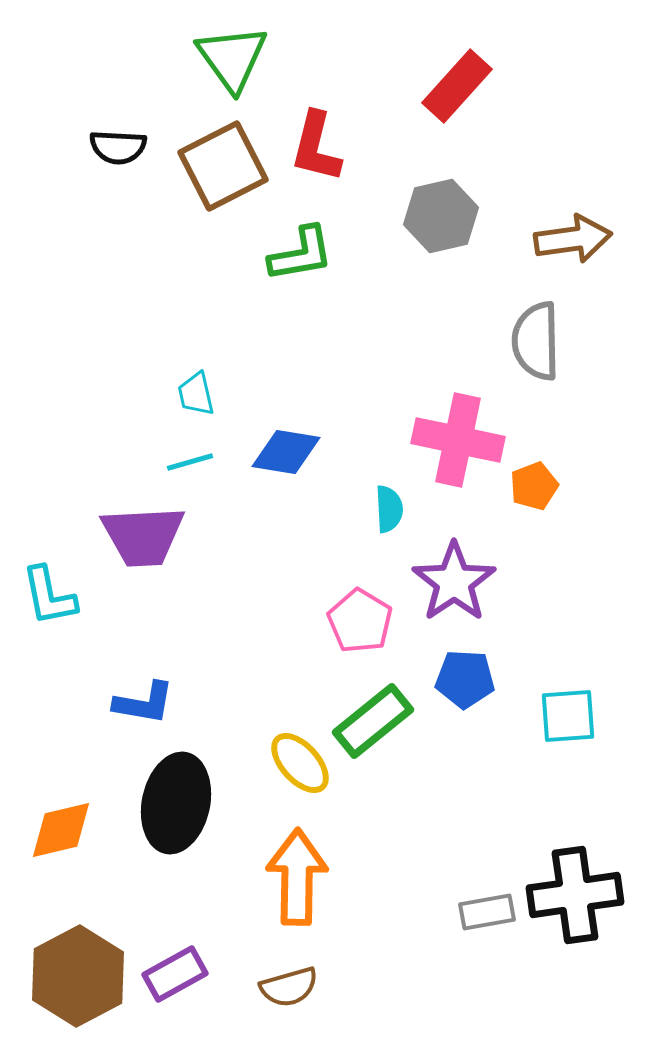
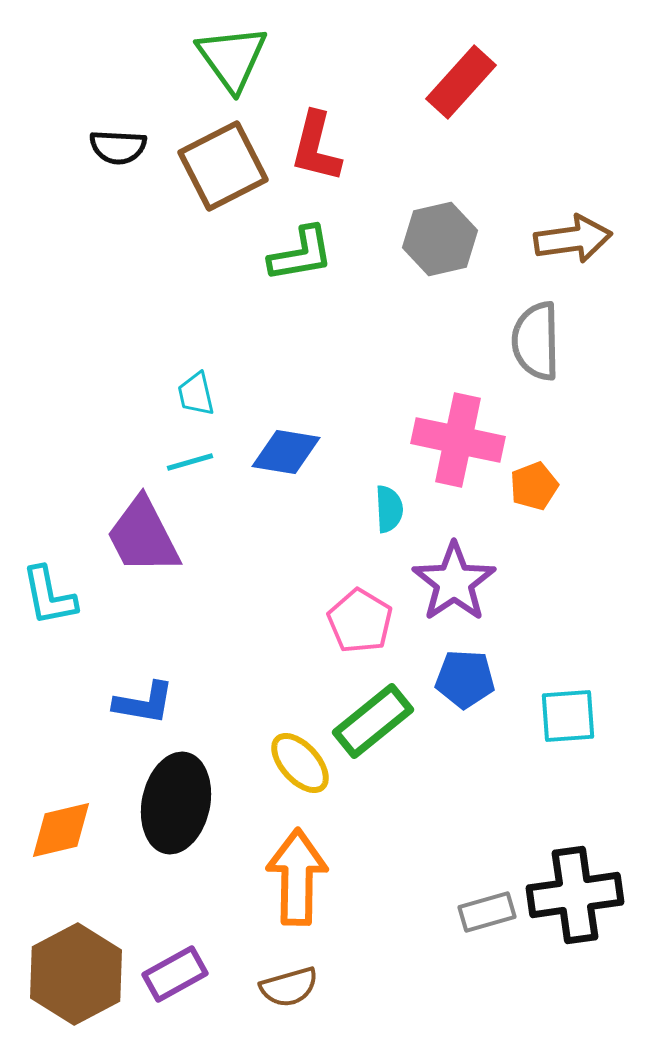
red rectangle: moved 4 px right, 4 px up
gray hexagon: moved 1 px left, 23 px down
purple trapezoid: rotated 66 degrees clockwise
gray rectangle: rotated 6 degrees counterclockwise
brown hexagon: moved 2 px left, 2 px up
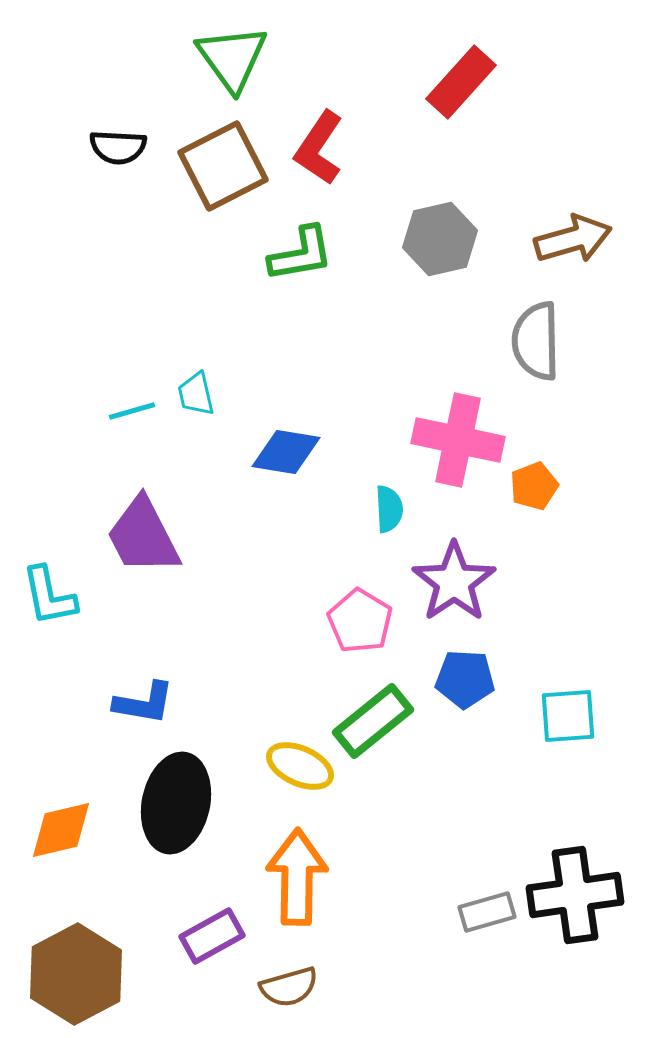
red L-shape: moved 3 px right, 1 px down; rotated 20 degrees clockwise
brown arrow: rotated 8 degrees counterclockwise
cyan line: moved 58 px left, 51 px up
yellow ellipse: moved 3 px down; rotated 24 degrees counterclockwise
purple rectangle: moved 37 px right, 38 px up
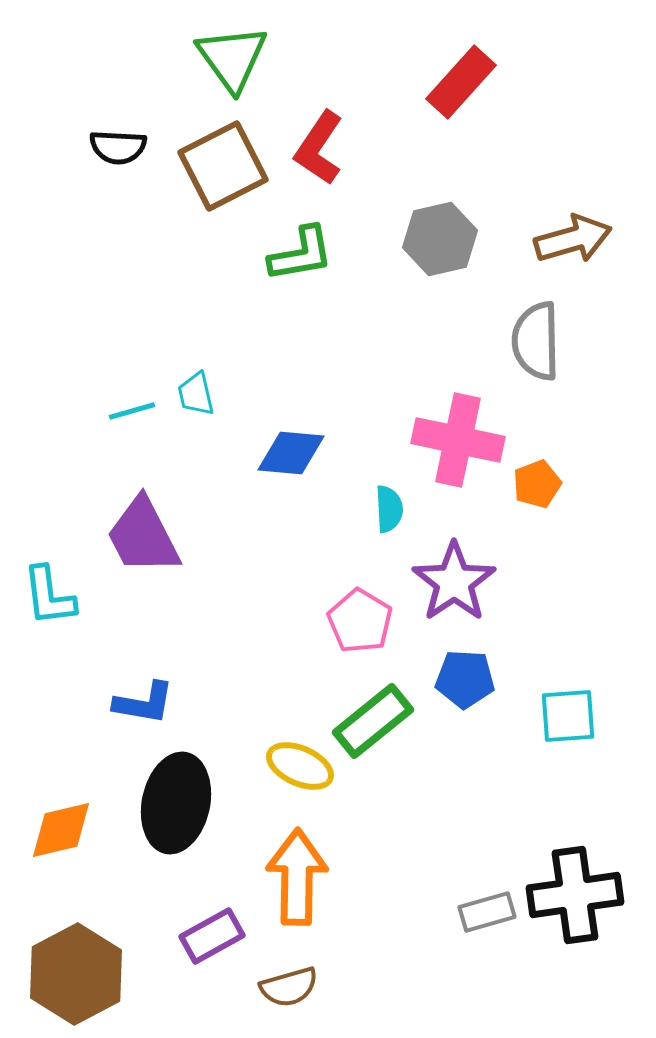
blue diamond: moved 5 px right, 1 px down; rotated 4 degrees counterclockwise
orange pentagon: moved 3 px right, 2 px up
cyan L-shape: rotated 4 degrees clockwise
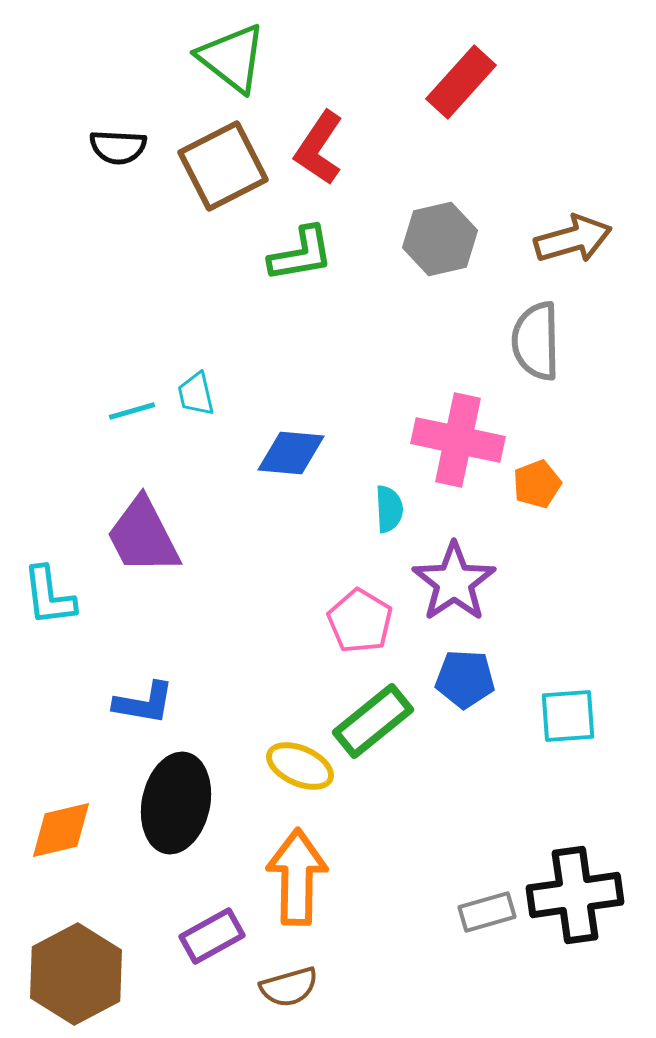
green triangle: rotated 16 degrees counterclockwise
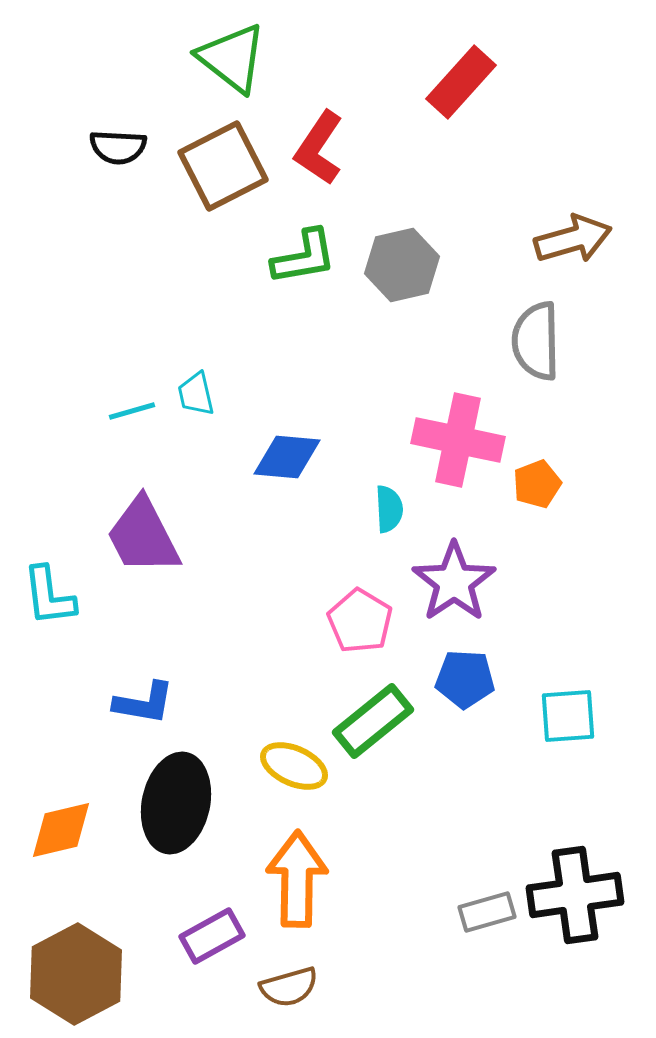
gray hexagon: moved 38 px left, 26 px down
green L-shape: moved 3 px right, 3 px down
blue diamond: moved 4 px left, 4 px down
yellow ellipse: moved 6 px left
orange arrow: moved 2 px down
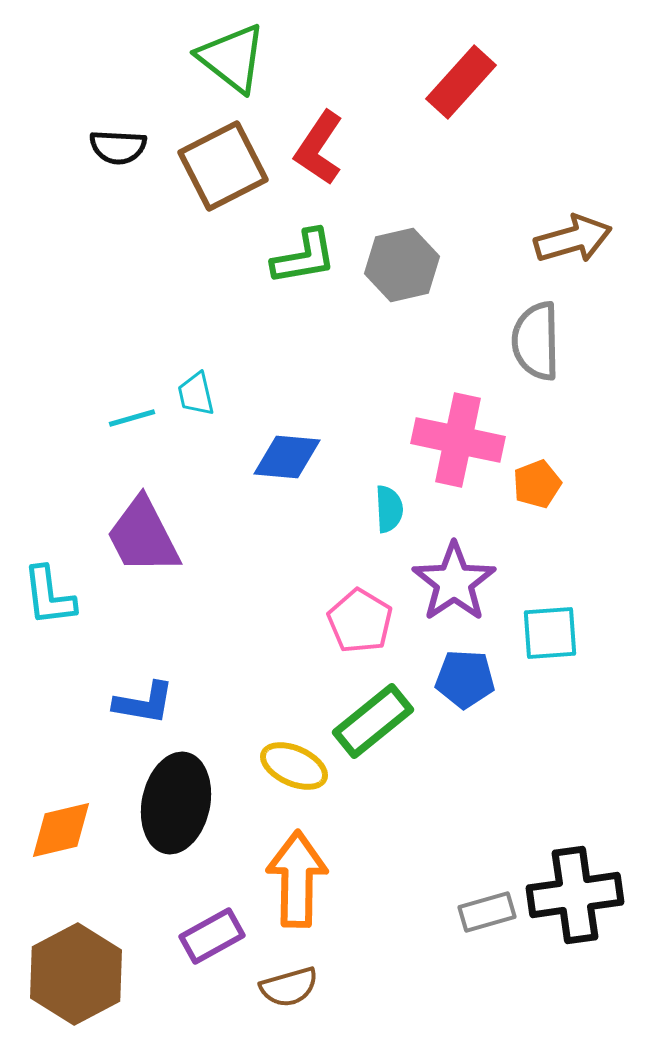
cyan line: moved 7 px down
cyan square: moved 18 px left, 83 px up
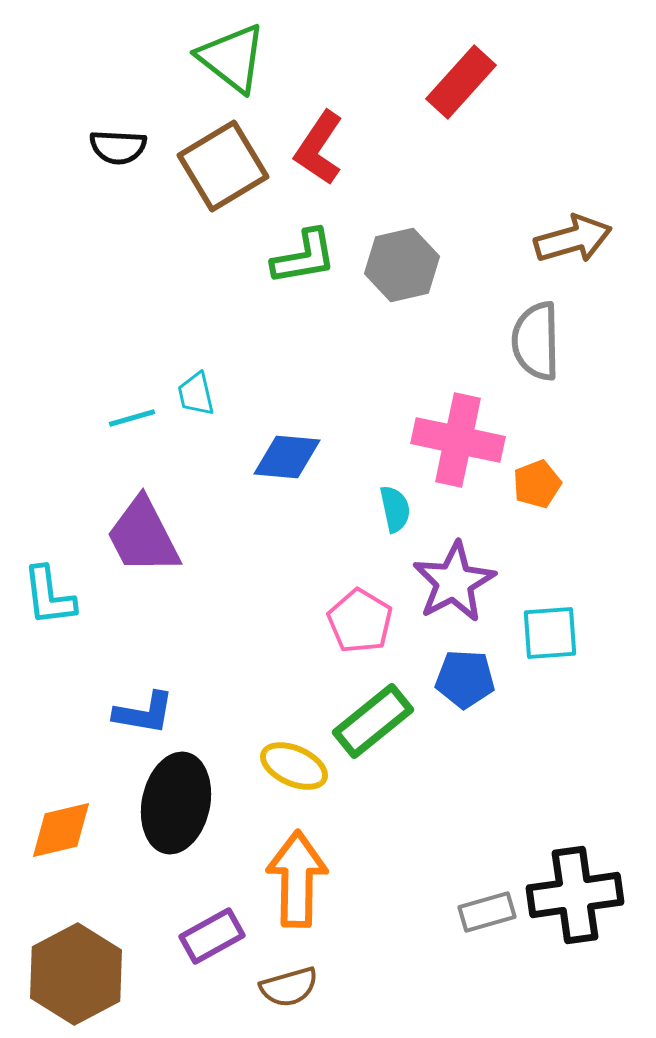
brown square: rotated 4 degrees counterclockwise
cyan semicircle: moved 6 px right; rotated 9 degrees counterclockwise
purple star: rotated 6 degrees clockwise
blue L-shape: moved 10 px down
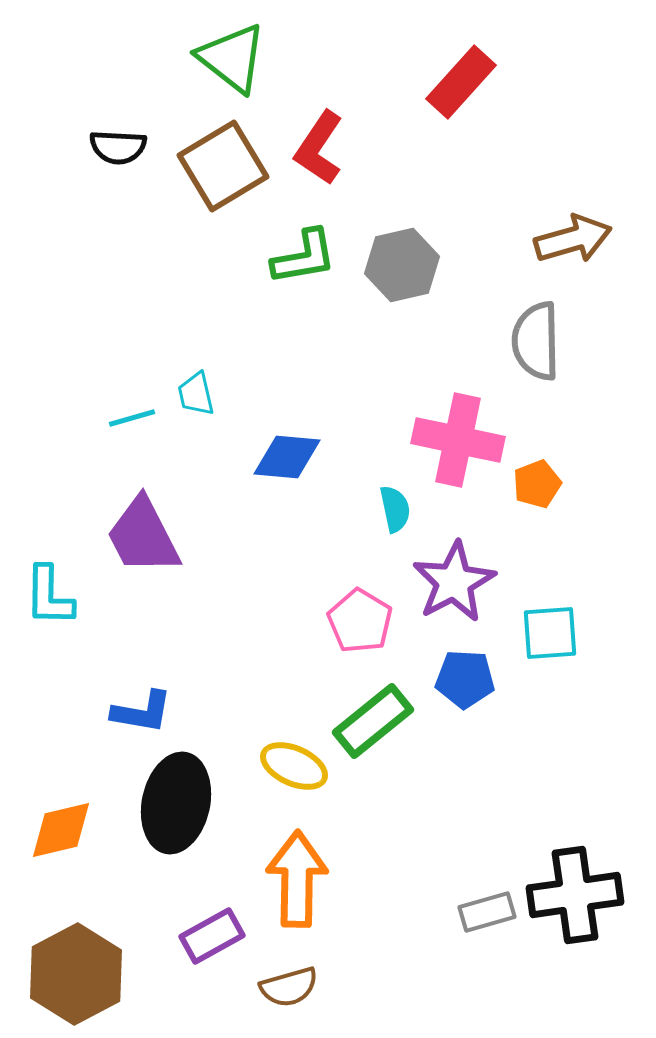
cyan L-shape: rotated 8 degrees clockwise
blue L-shape: moved 2 px left, 1 px up
